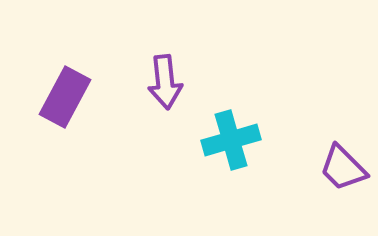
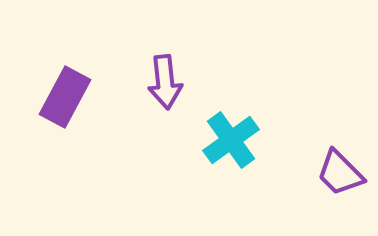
cyan cross: rotated 20 degrees counterclockwise
purple trapezoid: moved 3 px left, 5 px down
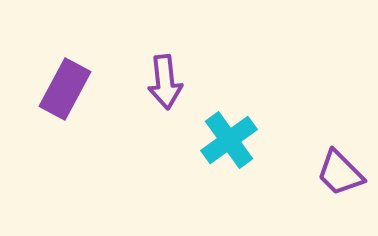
purple rectangle: moved 8 px up
cyan cross: moved 2 px left
